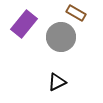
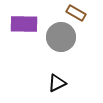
purple rectangle: rotated 52 degrees clockwise
black triangle: moved 1 px down
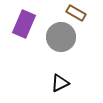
purple rectangle: rotated 68 degrees counterclockwise
black triangle: moved 3 px right
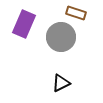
brown rectangle: rotated 12 degrees counterclockwise
black triangle: moved 1 px right
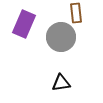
brown rectangle: rotated 66 degrees clockwise
black triangle: rotated 18 degrees clockwise
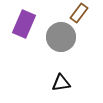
brown rectangle: moved 3 px right; rotated 42 degrees clockwise
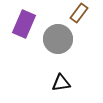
gray circle: moved 3 px left, 2 px down
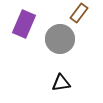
gray circle: moved 2 px right
